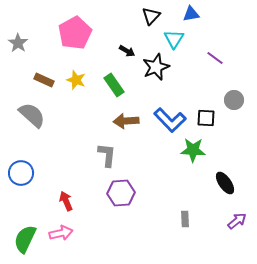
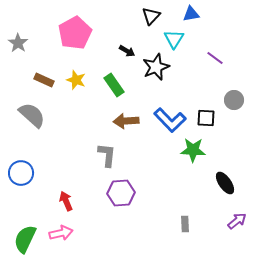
gray rectangle: moved 5 px down
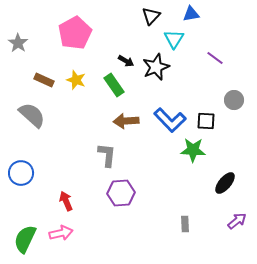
black arrow: moved 1 px left, 10 px down
black square: moved 3 px down
black ellipse: rotated 75 degrees clockwise
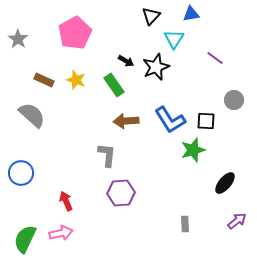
gray star: moved 4 px up
blue L-shape: rotated 12 degrees clockwise
green star: rotated 20 degrees counterclockwise
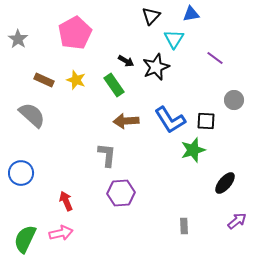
gray rectangle: moved 1 px left, 2 px down
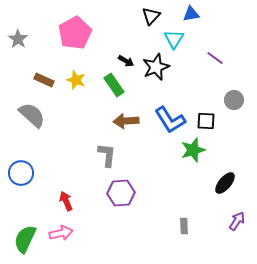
purple arrow: rotated 18 degrees counterclockwise
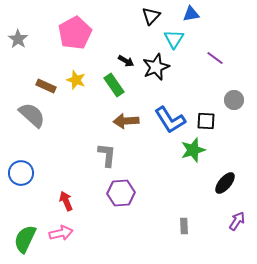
brown rectangle: moved 2 px right, 6 px down
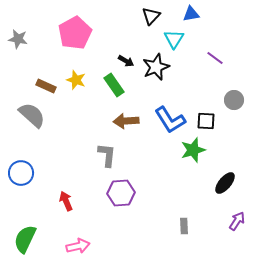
gray star: rotated 24 degrees counterclockwise
pink arrow: moved 17 px right, 13 px down
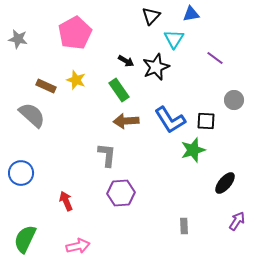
green rectangle: moved 5 px right, 5 px down
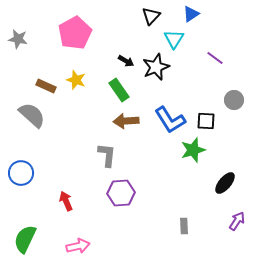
blue triangle: rotated 24 degrees counterclockwise
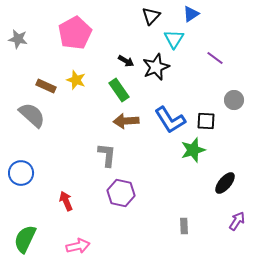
purple hexagon: rotated 16 degrees clockwise
